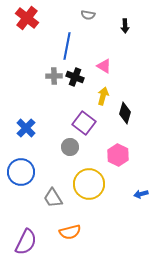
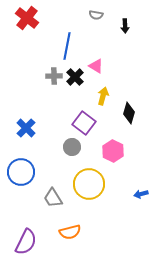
gray semicircle: moved 8 px right
pink triangle: moved 8 px left
black cross: rotated 24 degrees clockwise
black diamond: moved 4 px right
gray circle: moved 2 px right
pink hexagon: moved 5 px left, 4 px up
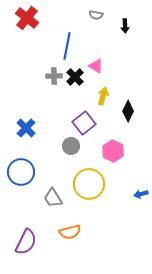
black diamond: moved 1 px left, 2 px up; rotated 10 degrees clockwise
purple square: rotated 15 degrees clockwise
gray circle: moved 1 px left, 1 px up
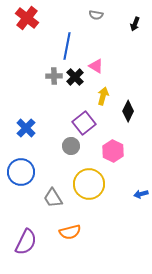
black arrow: moved 10 px right, 2 px up; rotated 24 degrees clockwise
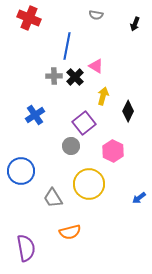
red cross: moved 2 px right; rotated 15 degrees counterclockwise
blue cross: moved 9 px right, 13 px up; rotated 12 degrees clockwise
blue circle: moved 1 px up
blue arrow: moved 2 px left, 4 px down; rotated 24 degrees counterclockwise
purple semicircle: moved 6 px down; rotated 36 degrees counterclockwise
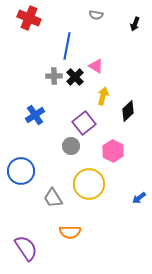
black diamond: rotated 20 degrees clockwise
orange semicircle: rotated 15 degrees clockwise
purple semicircle: rotated 24 degrees counterclockwise
